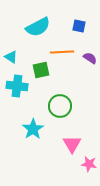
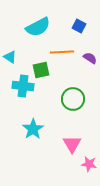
blue square: rotated 16 degrees clockwise
cyan triangle: moved 1 px left
cyan cross: moved 6 px right
green circle: moved 13 px right, 7 px up
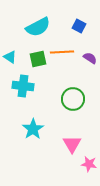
green square: moved 3 px left, 11 px up
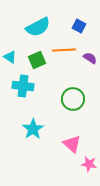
orange line: moved 2 px right, 2 px up
green square: moved 1 px left, 1 px down; rotated 12 degrees counterclockwise
pink triangle: rotated 18 degrees counterclockwise
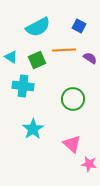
cyan triangle: moved 1 px right
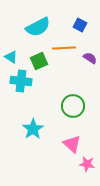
blue square: moved 1 px right, 1 px up
orange line: moved 2 px up
green square: moved 2 px right, 1 px down
cyan cross: moved 2 px left, 5 px up
green circle: moved 7 px down
pink star: moved 2 px left
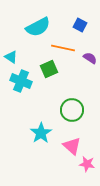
orange line: moved 1 px left; rotated 15 degrees clockwise
green square: moved 10 px right, 8 px down
cyan cross: rotated 15 degrees clockwise
green circle: moved 1 px left, 4 px down
cyan star: moved 8 px right, 4 px down
pink triangle: moved 2 px down
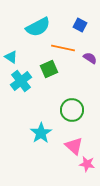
cyan cross: rotated 30 degrees clockwise
pink triangle: moved 2 px right
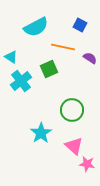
cyan semicircle: moved 2 px left
orange line: moved 1 px up
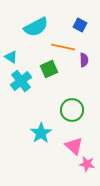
purple semicircle: moved 6 px left, 2 px down; rotated 56 degrees clockwise
